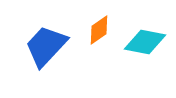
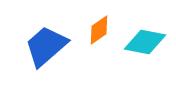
blue trapezoid: rotated 6 degrees clockwise
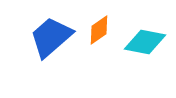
blue trapezoid: moved 5 px right, 9 px up
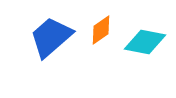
orange diamond: moved 2 px right
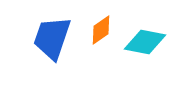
blue trapezoid: moved 1 px right, 1 px down; rotated 30 degrees counterclockwise
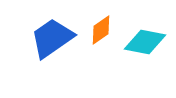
blue trapezoid: rotated 36 degrees clockwise
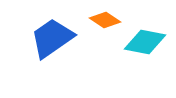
orange diamond: moved 4 px right, 10 px up; rotated 68 degrees clockwise
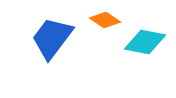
blue trapezoid: rotated 18 degrees counterclockwise
